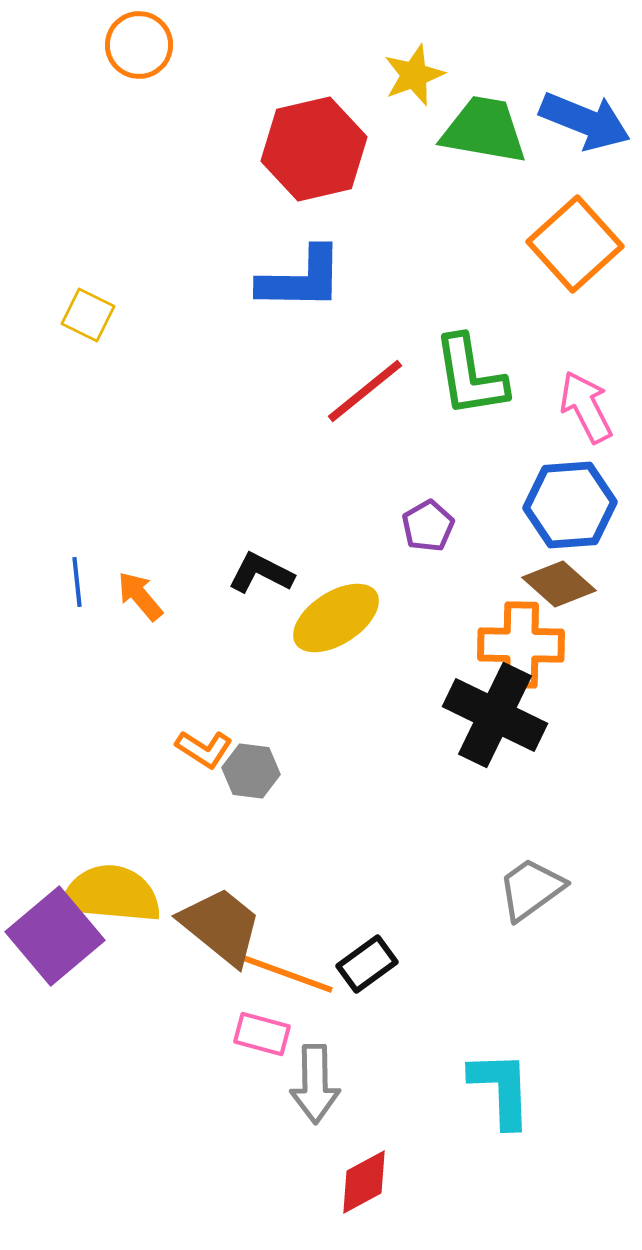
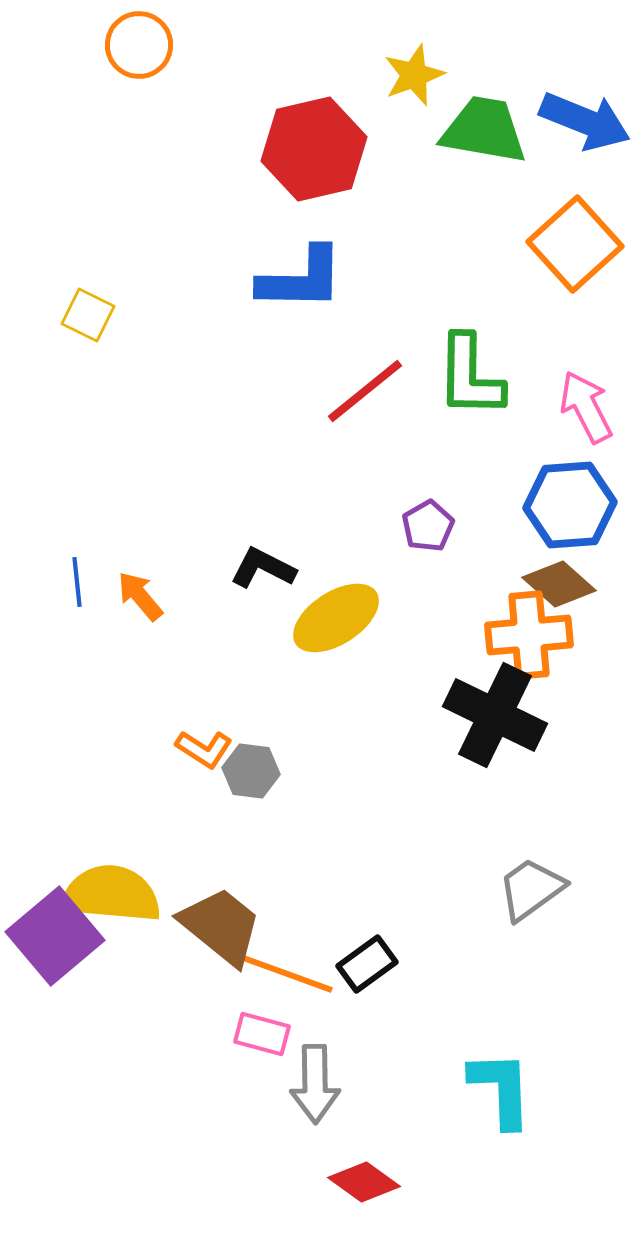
green L-shape: rotated 10 degrees clockwise
black L-shape: moved 2 px right, 5 px up
orange cross: moved 8 px right, 10 px up; rotated 6 degrees counterclockwise
red diamond: rotated 64 degrees clockwise
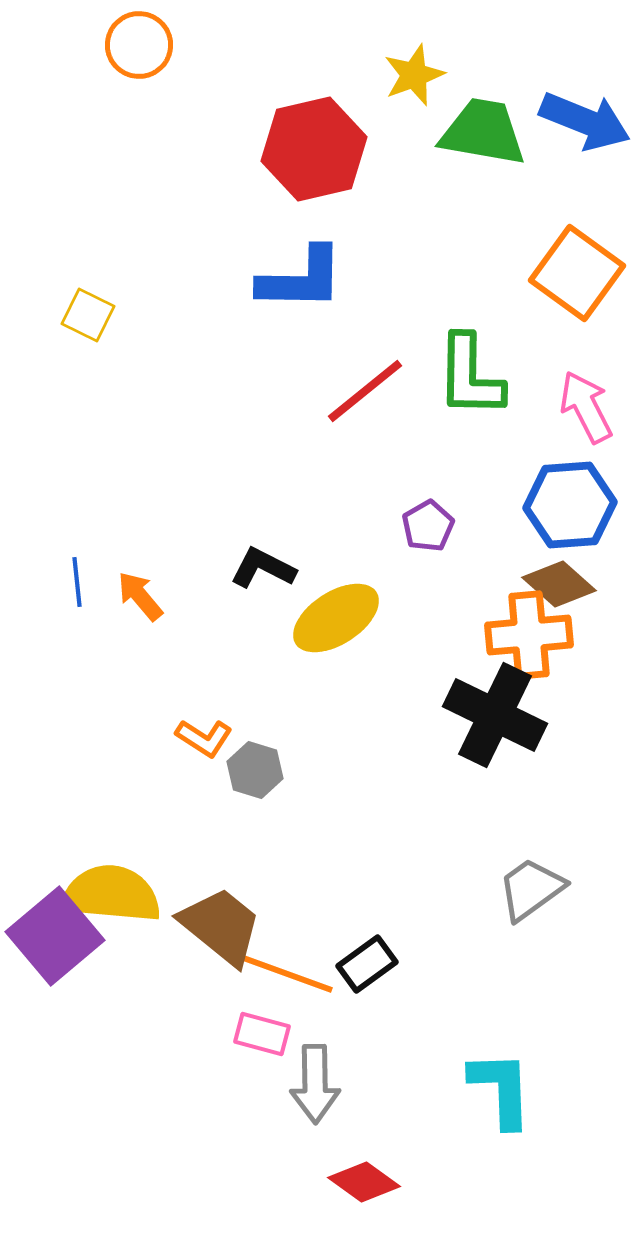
green trapezoid: moved 1 px left, 2 px down
orange square: moved 2 px right, 29 px down; rotated 12 degrees counterclockwise
orange L-shape: moved 11 px up
gray hexagon: moved 4 px right, 1 px up; rotated 10 degrees clockwise
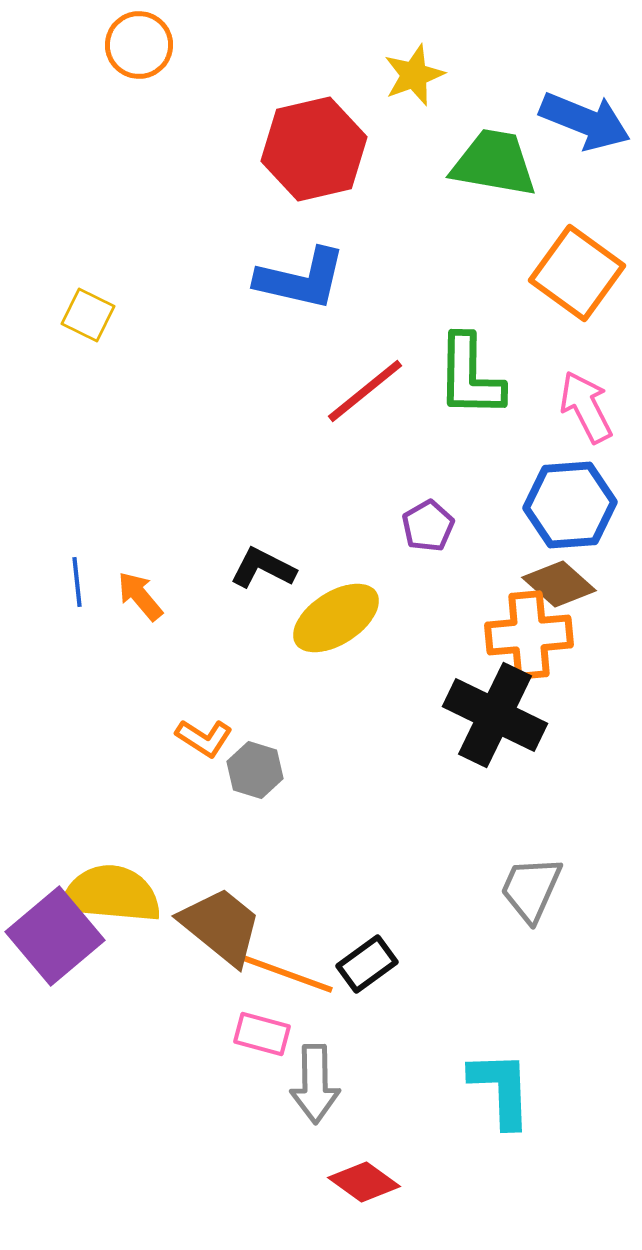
green trapezoid: moved 11 px right, 31 px down
blue L-shape: rotated 12 degrees clockwise
gray trapezoid: rotated 30 degrees counterclockwise
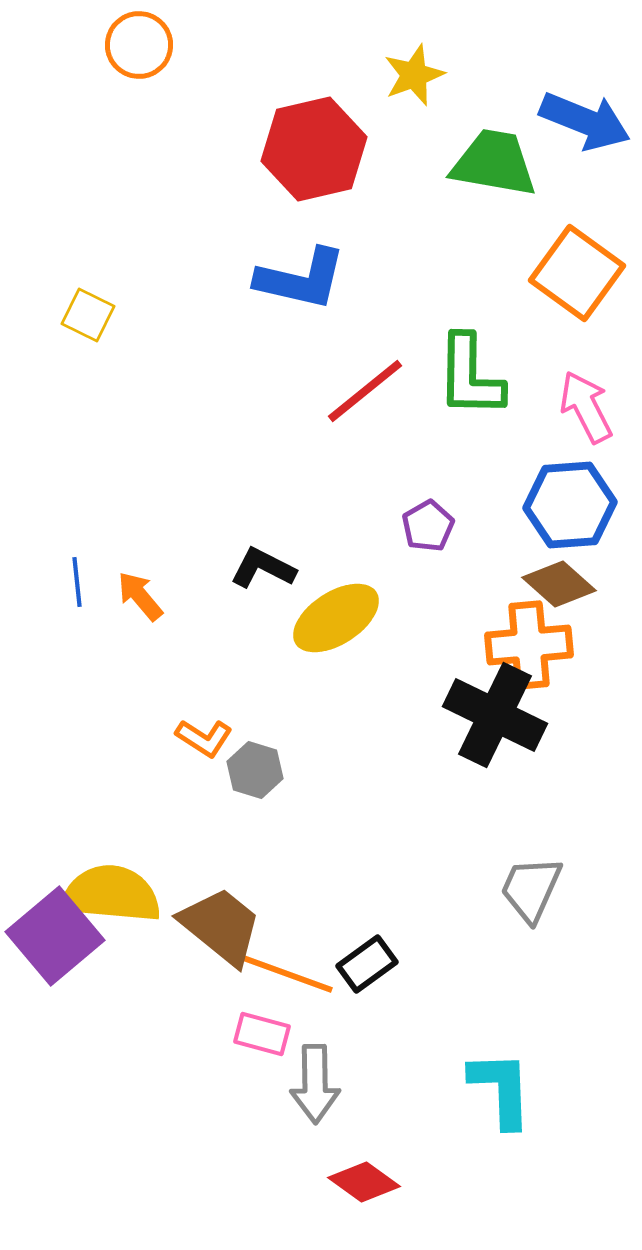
orange cross: moved 10 px down
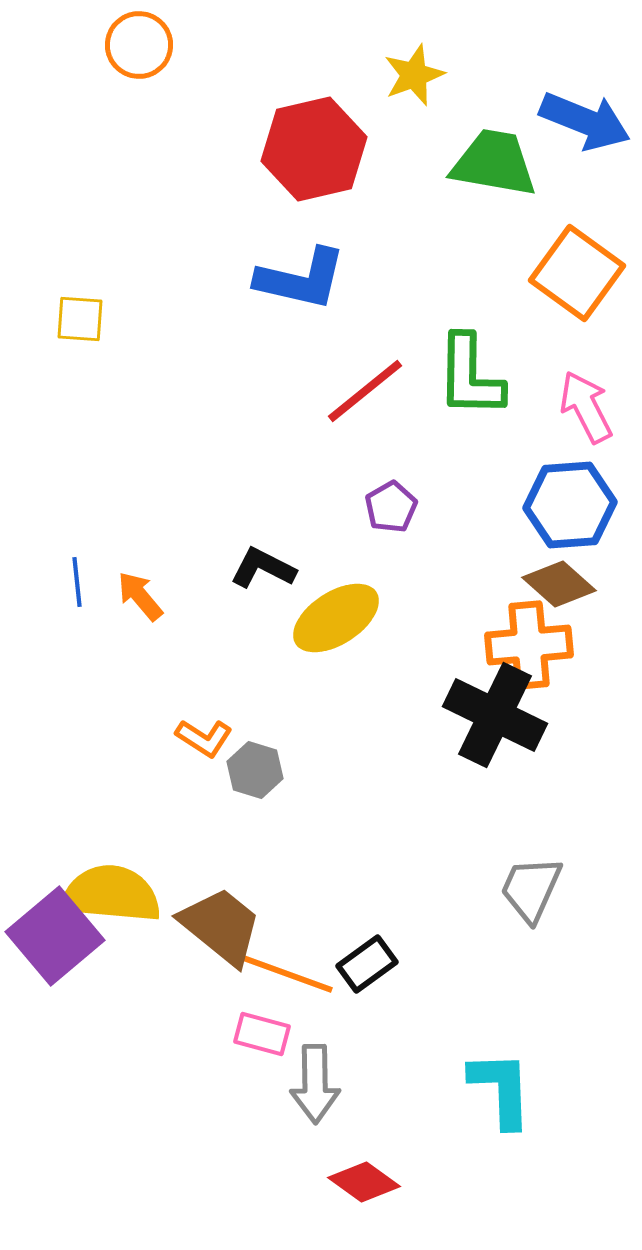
yellow square: moved 8 px left, 4 px down; rotated 22 degrees counterclockwise
purple pentagon: moved 37 px left, 19 px up
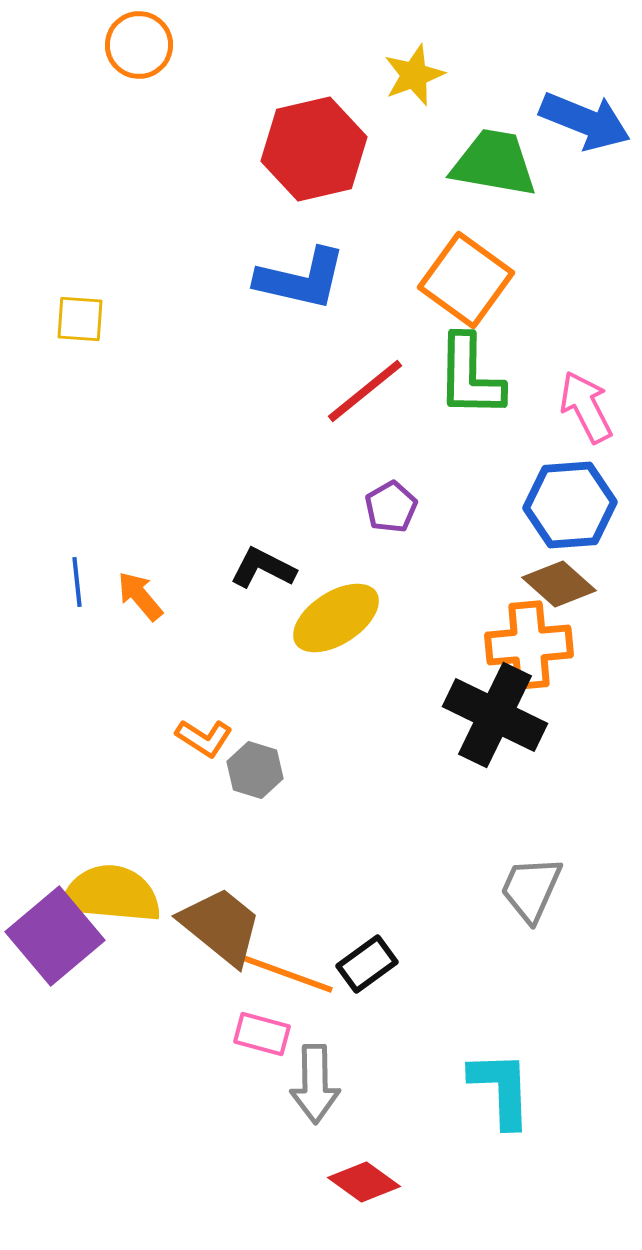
orange square: moved 111 px left, 7 px down
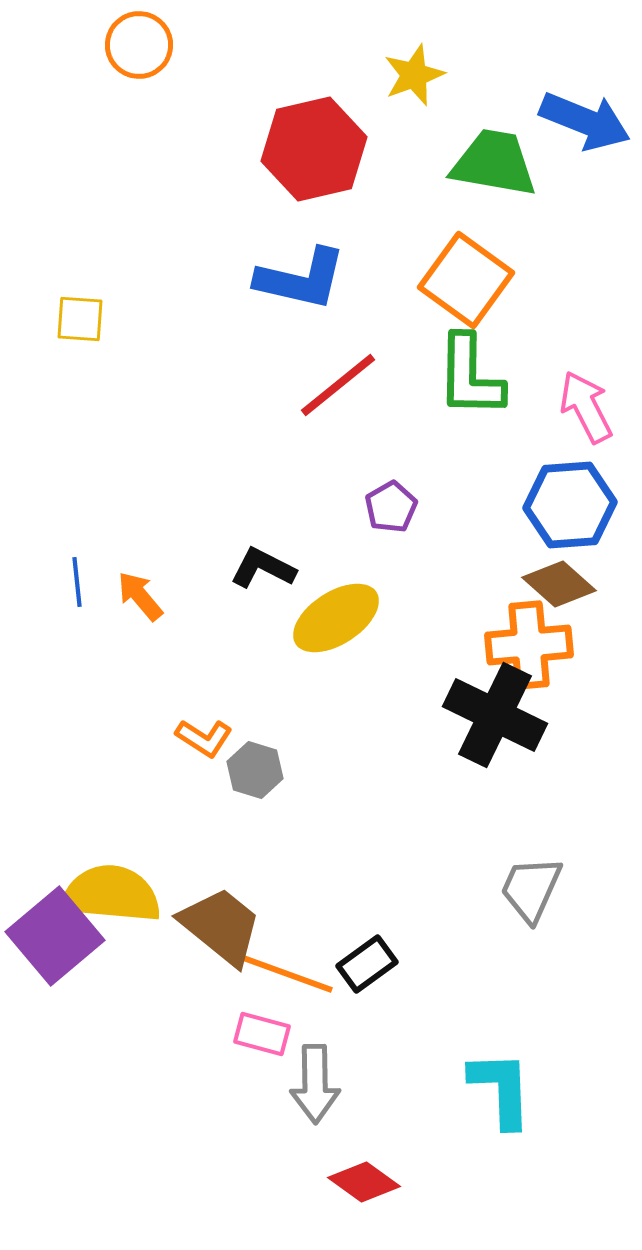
red line: moved 27 px left, 6 px up
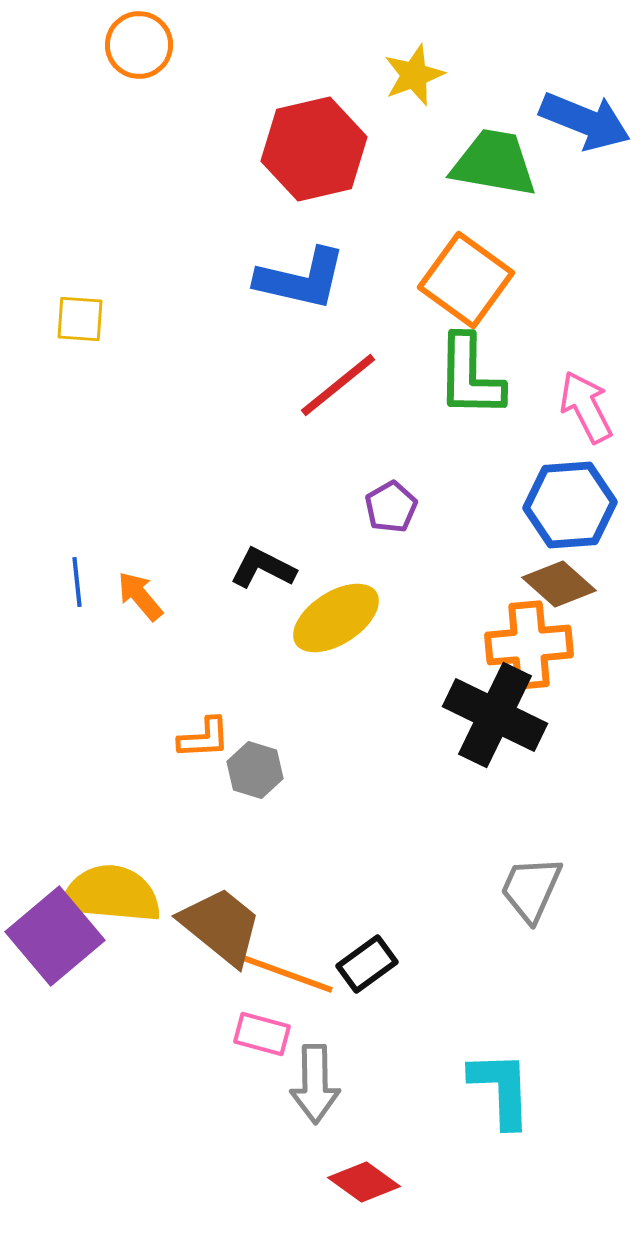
orange L-shape: rotated 36 degrees counterclockwise
